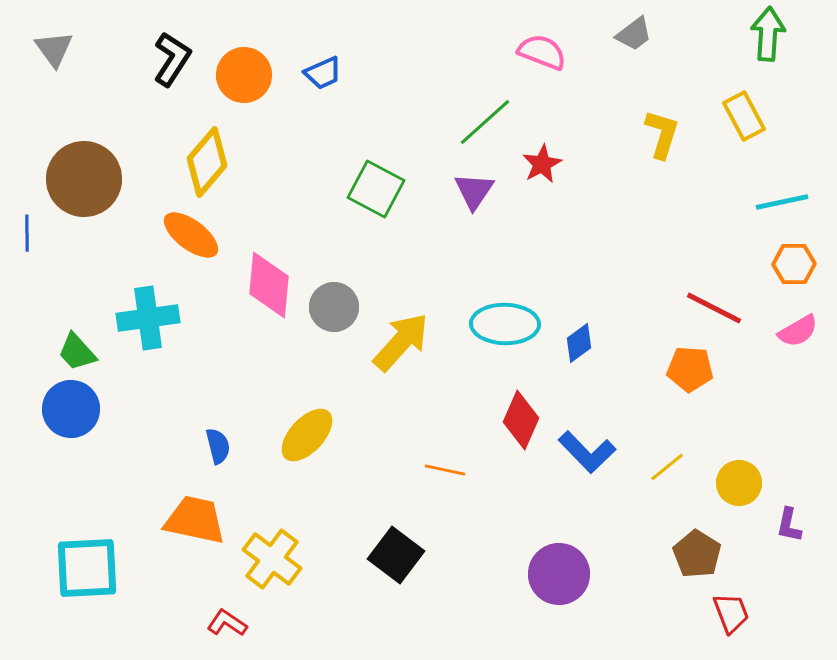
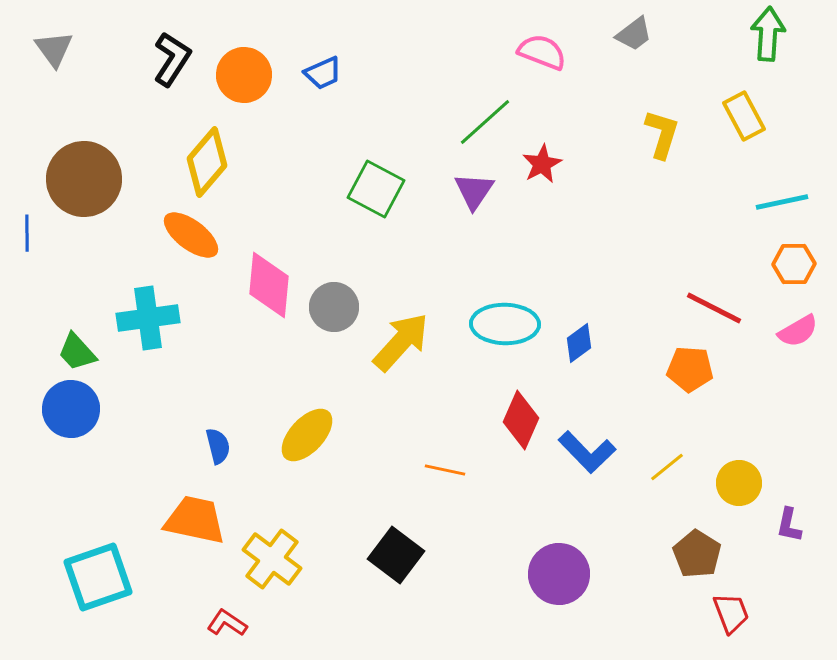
cyan square at (87, 568): moved 11 px right, 9 px down; rotated 16 degrees counterclockwise
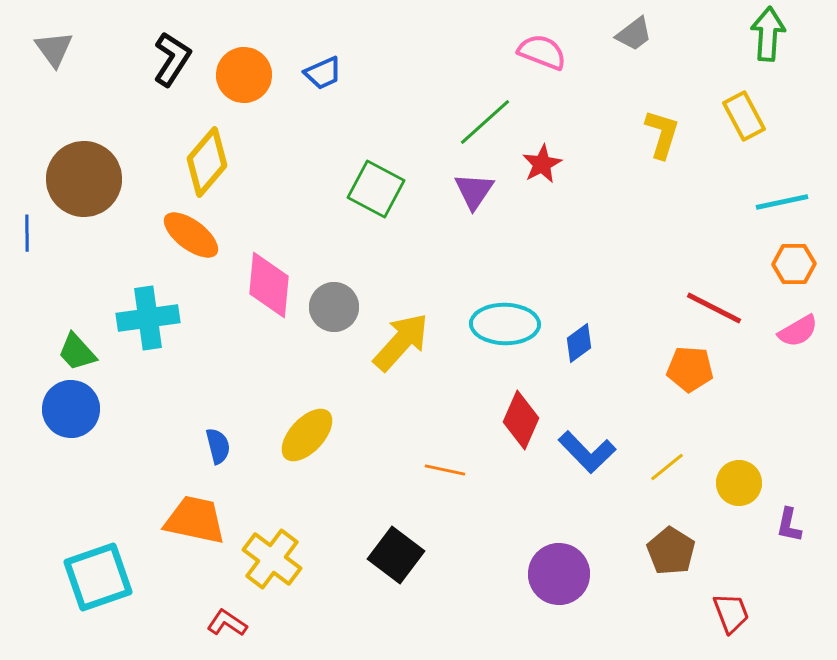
brown pentagon at (697, 554): moved 26 px left, 3 px up
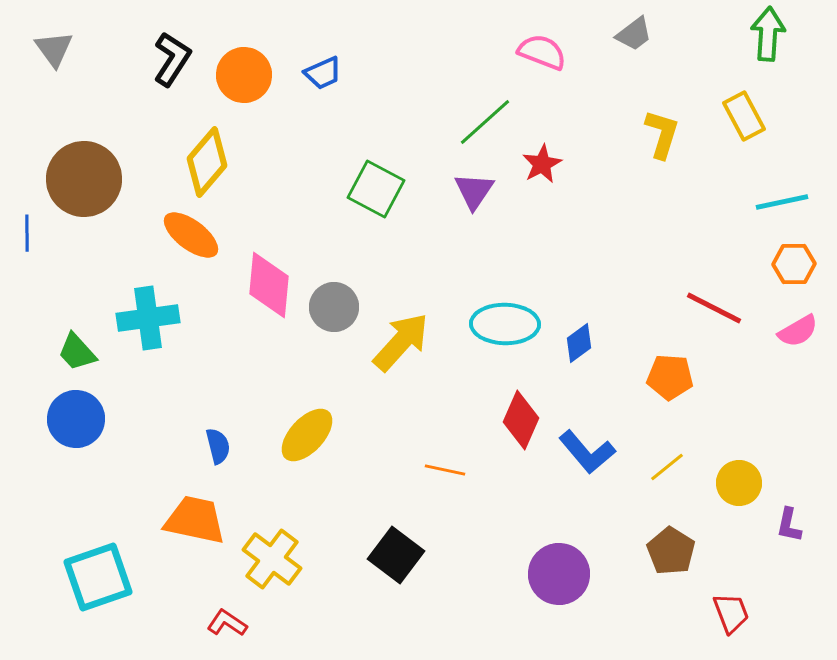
orange pentagon at (690, 369): moved 20 px left, 8 px down
blue circle at (71, 409): moved 5 px right, 10 px down
blue L-shape at (587, 452): rotated 4 degrees clockwise
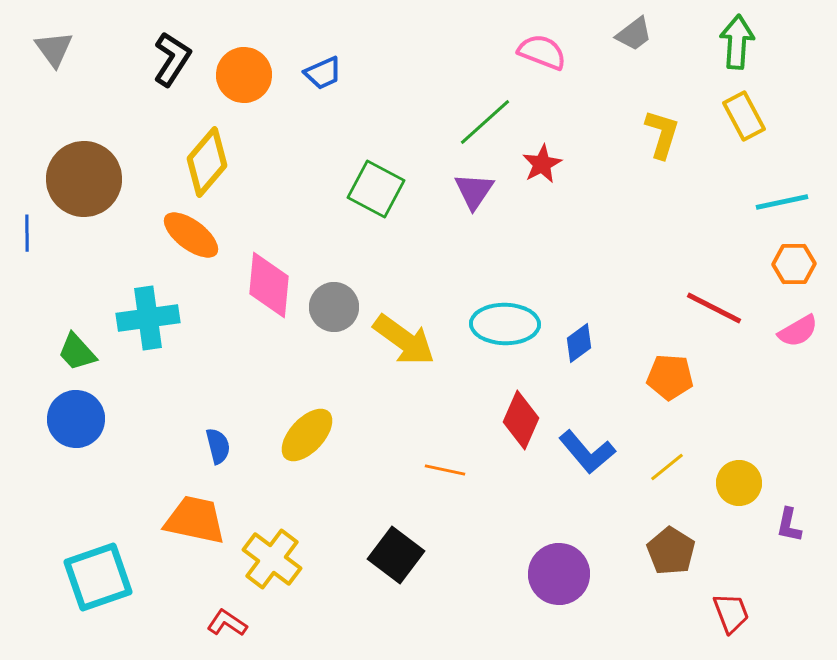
green arrow at (768, 34): moved 31 px left, 8 px down
yellow arrow at (401, 342): moved 3 px right, 2 px up; rotated 84 degrees clockwise
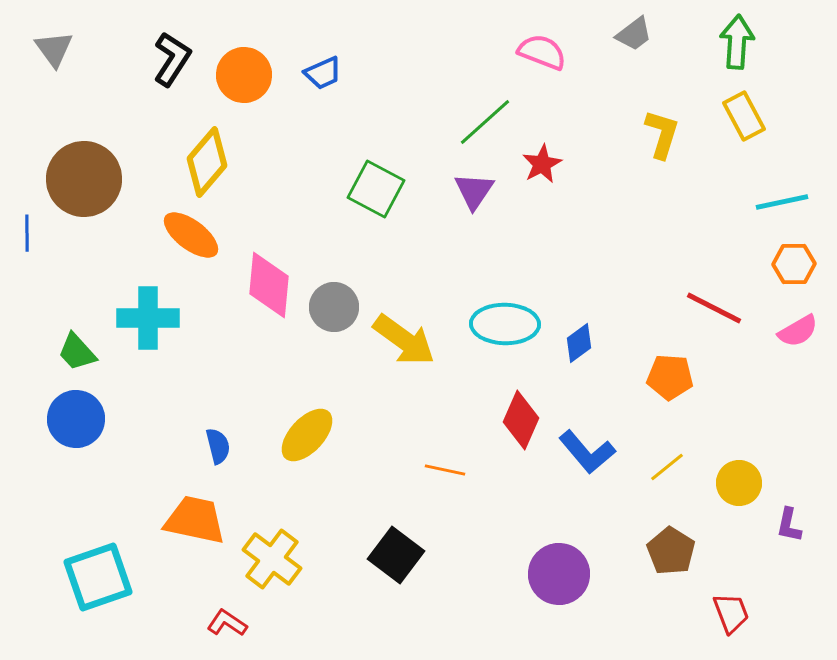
cyan cross at (148, 318): rotated 8 degrees clockwise
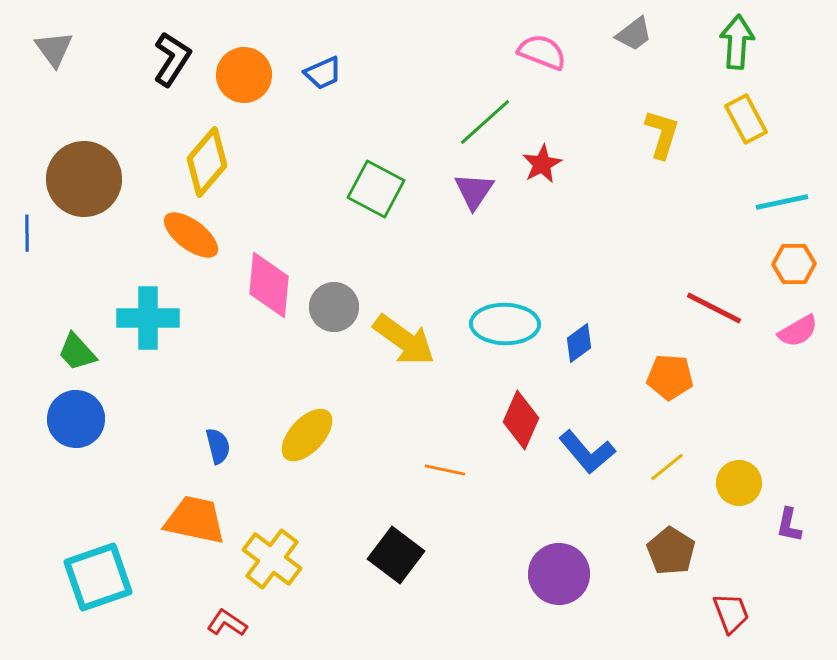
yellow rectangle at (744, 116): moved 2 px right, 3 px down
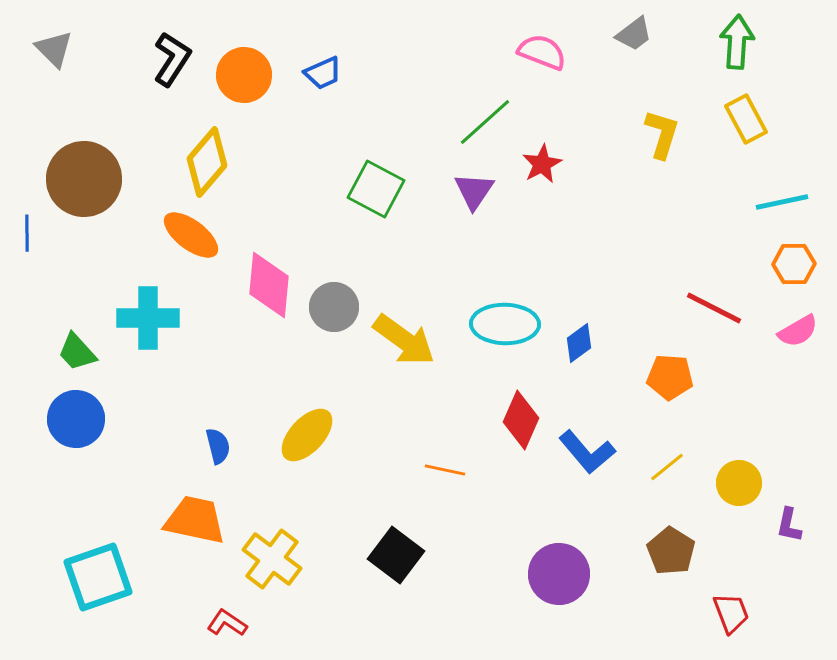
gray triangle at (54, 49): rotated 9 degrees counterclockwise
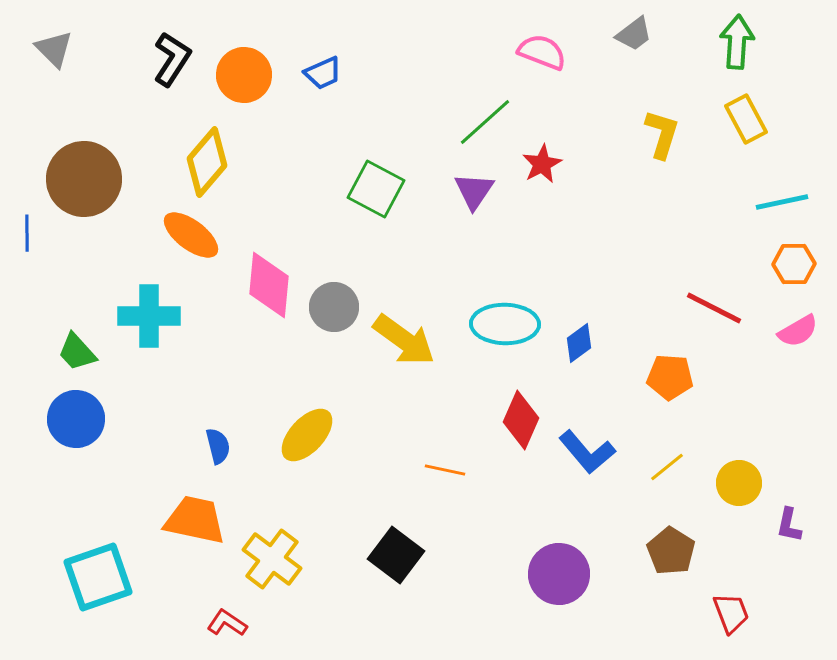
cyan cross at (148, 318): moved 1 px right, 2 px up
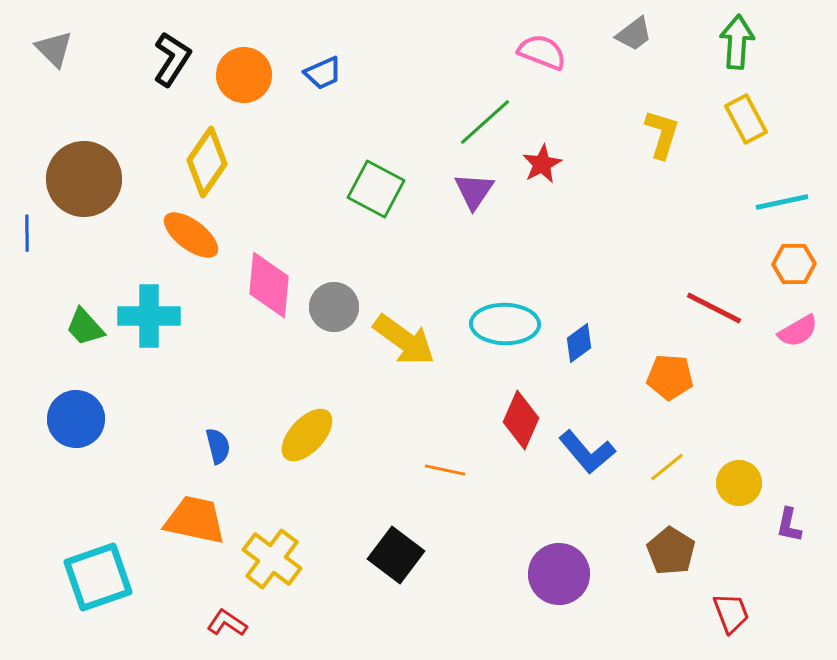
yellow diamond at (207, 162): rotated 6 degrees counterclockwise
green trapezoid at (77, 352): moved 8 px right, 25 px up
